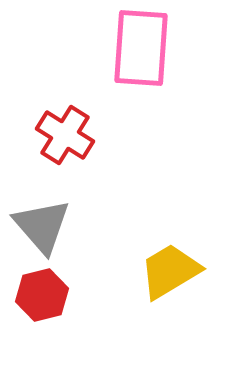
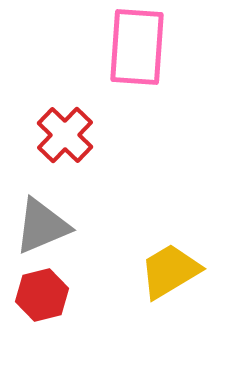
pink rectangle: moved 4 px left, 1 px up
red cross: rotated 12 degrees clockwise
gray triangle: rotated 48 degrees clockwise
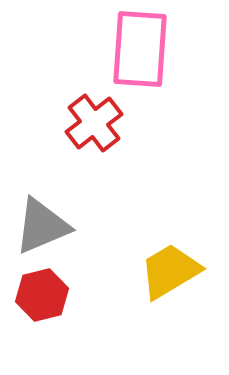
pink rectangle: moved 3 px right, 2 px down
red cross: moved 29 px right, 12 px up; rotated 8 degrees clockwise
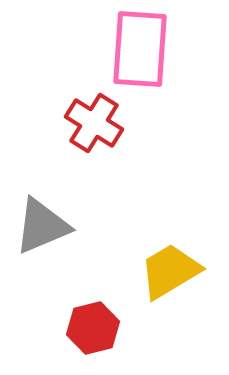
red cross: rotated 20 degrees counterclockwise
red hexagon: moved 51 px right, 33 px down
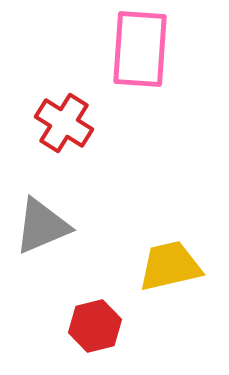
red cross: moved 30 px left
yellow trapezoid: moved 5 px up; rotated 18 degrees clockwise
red hexagon: moved 2 px right, 2 px up
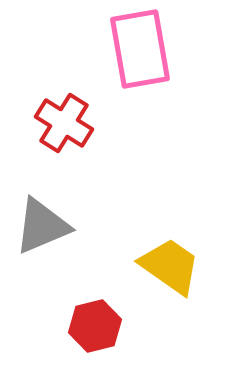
pink rectangle: rotated 14 degrees counterclockwise
yellow trapezoid: rotated 48 degrees clockwise
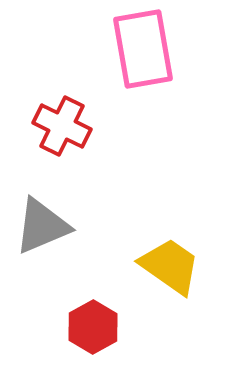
pink rectangle: moved 3 px right
red cross: moved 2 px left, 3 px down; rotated 6 degrees counterclockwise
red hexagon: moved 2 px left, 1 px down; rotated 15 degrees counterclockwise
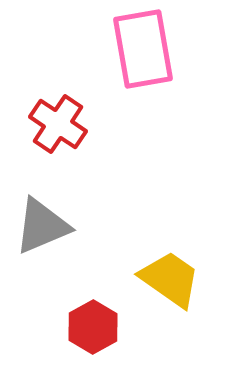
red cross: moved 4 px left, 2 px up; rotated 8 degrees clockwise
yellow trapezoid: moved 13 px down
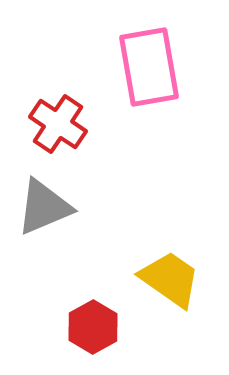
pink rectangle: moved 6 px right, 18 px down
gray triangle: moved 2 px right, 19 px up
